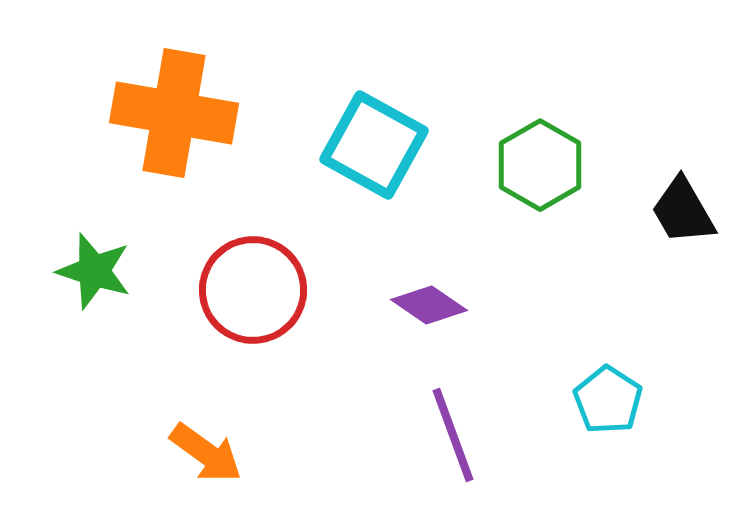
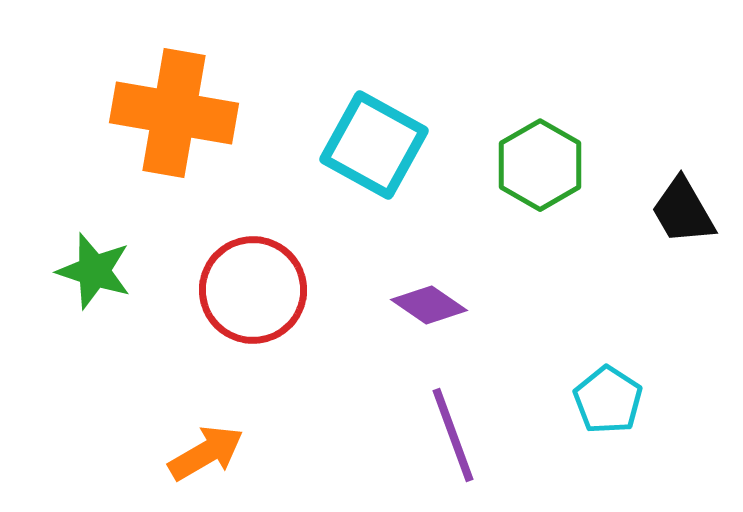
orange arrow: rotated 66 degrees counterclockwise
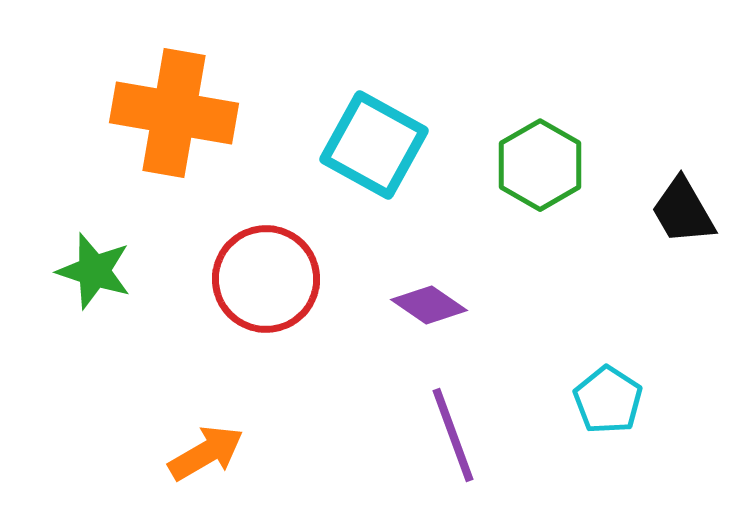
red circle: moved 13 px right, 11 px up
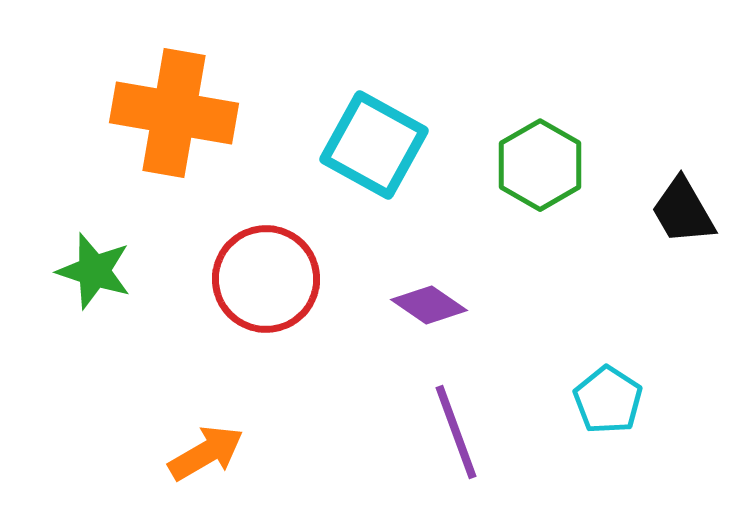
purple line: moved 3 px right, 3 px up
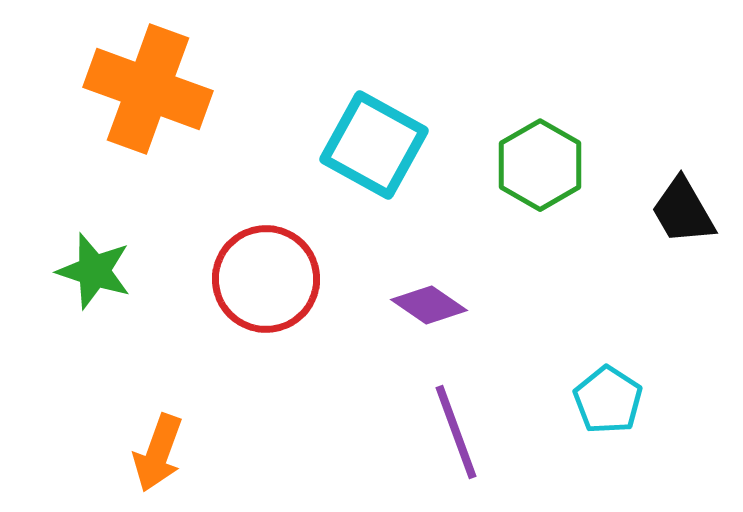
orange cross: moved 26 px left, 24 px up; rotated 10 degrees clockwise
orange arrow: moved 48 px left; rotated 140 degrees clockwise
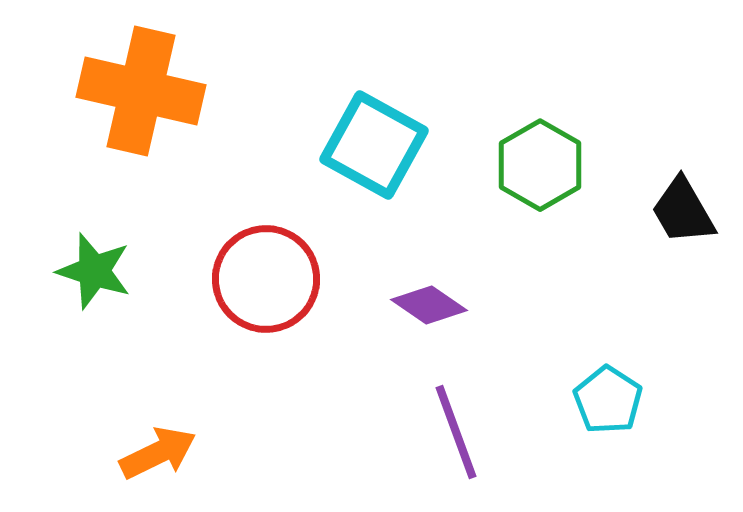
orange cross: moved 7 px left, 2 px down; rotated 7 degrees counterclockwise
orange arrow: rotated 136 degrees counterclockwise
